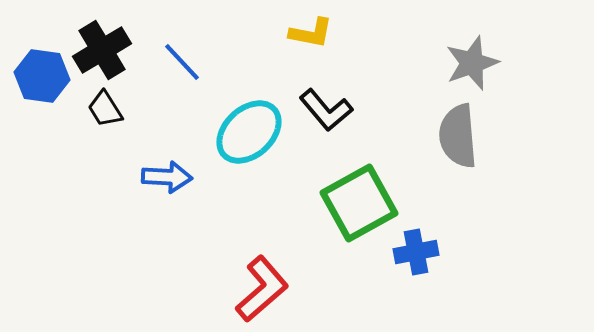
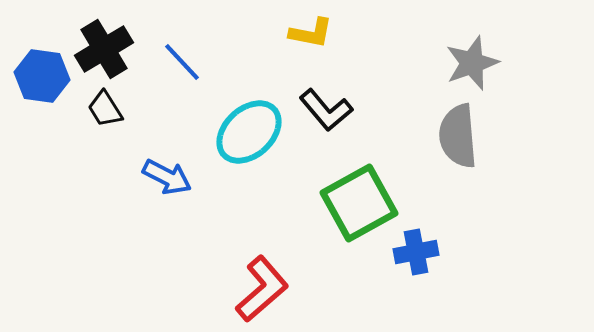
black cross: moved 2 px right, 1 px up
blue arrow: rotated 24 degrees clockwise
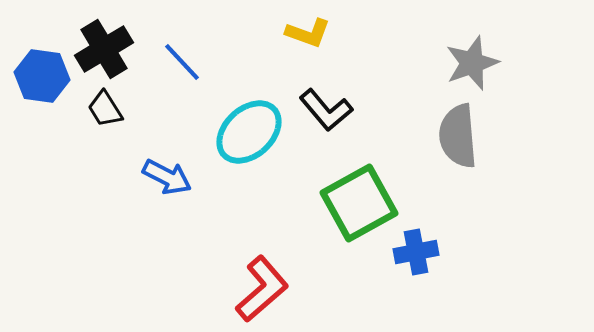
yellow L-shape: moved 3 px left; rotated 9 degrees clockwise
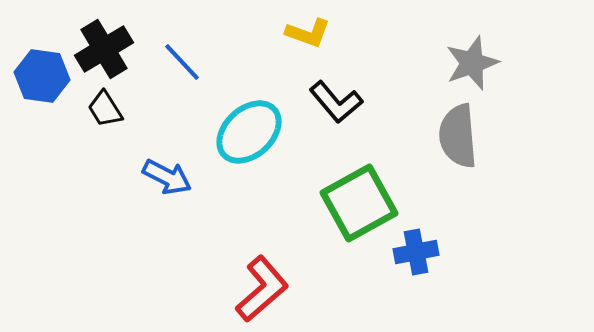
black L-shape: moved 10 px right, 8 px up
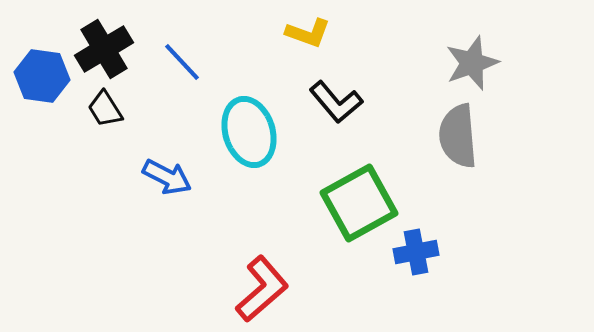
cyan ellipse: rotated 64 degrees counterclockwise
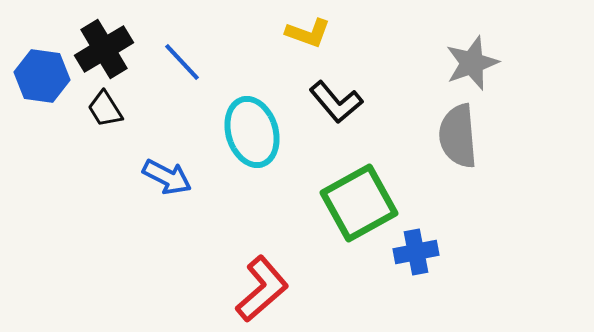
cyan ellipse: moved 3 px right
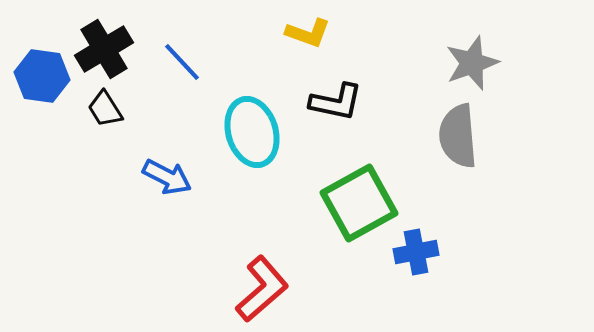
black L-shape: rotated 38 degrees counterclockwise
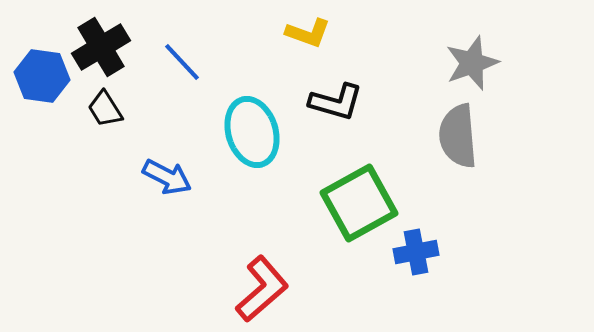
black cross: moved 3 px left, 2 px up
black L-shape: rotated 4 degrees clockwise
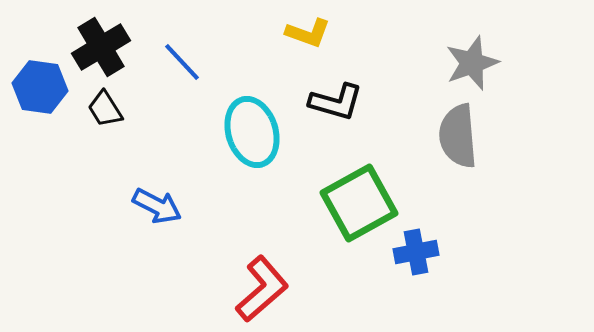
blue hexagon: moved 2 px left, 11 px down
blue arrow: moved 10 px left, 29 px down
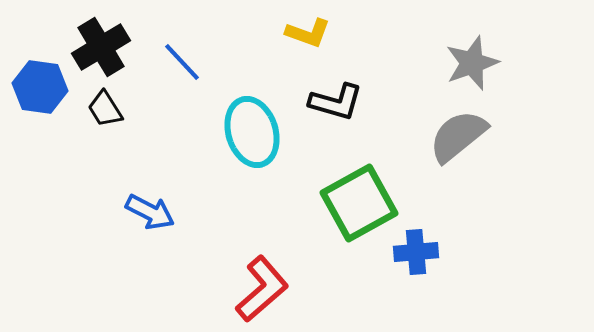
gray semicircle: rotated 56 degrees clockwise
blue arrow: moved 7 px left, 6 px down
blue cross: rotated 6 degrees clockwise
